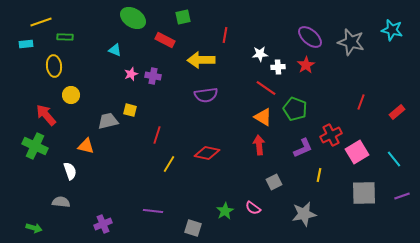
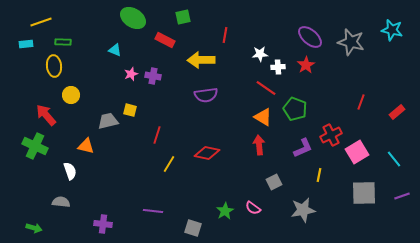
green rectangle at (65, 37): moved 2 px left, 5 px down
gray star at (304, 214): moved 1 px left, 4 px up
purple cross at (103, 224): rotated 30 degrees clockwise
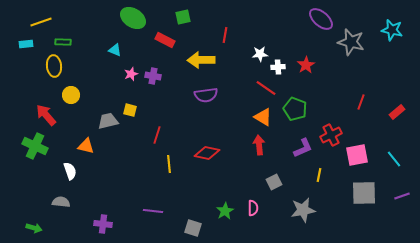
purple ellipse at (310, 37): moved 11 px right, 18 px up
pink square at (357, 152): moved 3 px down; rotated 20 degrees clockwise
yellow line at (169, 164): rotated 36 degrees counterclockwise
pink semicircle at (253, 208): rotated 126 degrees counterclockwise
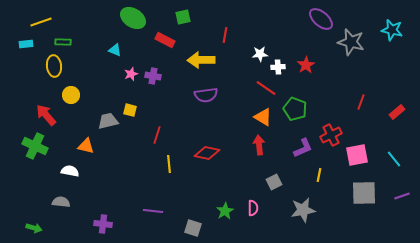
white semicircle at (70, 171): rotated 60 degrees counterclockwise
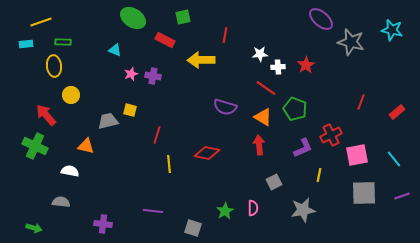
purple semicircle at (206, 95): moved 19 px right, 12 px down; rotated 25 degrees clockwise
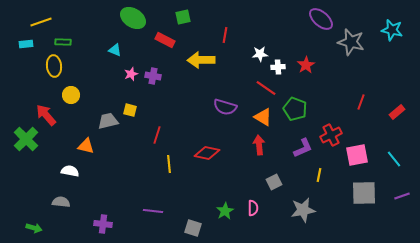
green cross at (35, 146): moved 9 px left, 7 px up; rotated 20 degrees clockwise
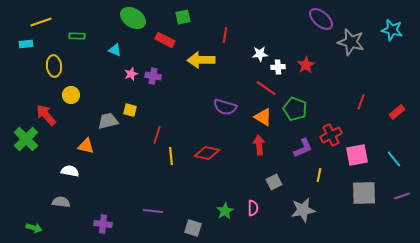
green rectangle at (63, 42): moved 14 px right, 6 px up
yellow line at (169, 164): moved 2 px right, 8 px up
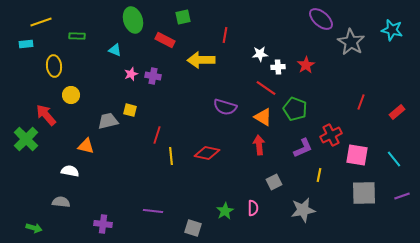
green ellipse at (133, 18): moved 2 px down; rotated 40 degrees clockwise
gray star at (351, 42): rotated 16 degrees clockwise
pink square at (357, 155): rotated 20 degrees clockwise
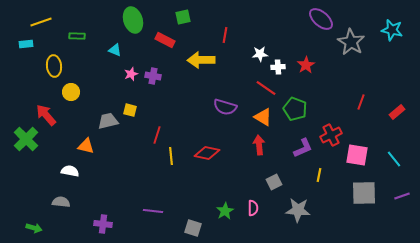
yellow circle at (71, 95): moved 3 px up
gray star at (303, 210): moved 5 px left; rotated 15 degrees clockwise
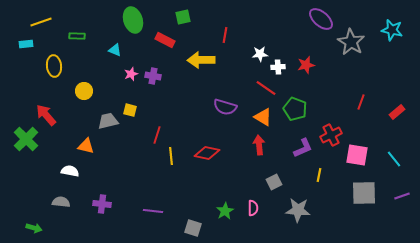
red star at (306, 65): rotated 18 degrees clockwise
yellow circle at (71, 92): moved 13 px right, 1 px up
purple cross at (103, 224): moved 1 px left, 20 px up
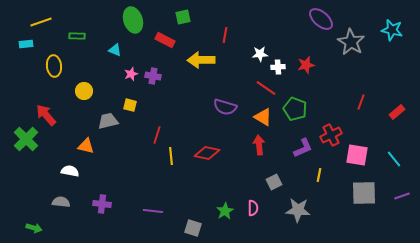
yellow square at (130, 110): moved 5 px up
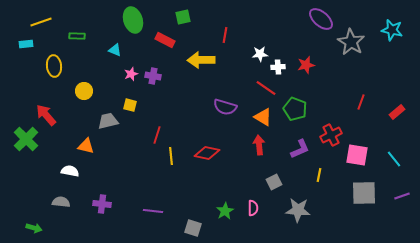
purple L-shape at (303, 148): moved 3 px left, 1 px down
